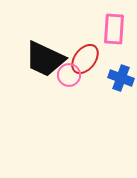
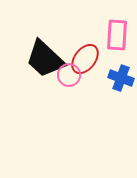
pink rectangle: moved 3 px right, 6 px down
black trapezoid: rotated 18 degrees clockwise
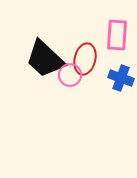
red ellipse: rotated 24 degrees counterclockwise
pink circle: moved 1 px right
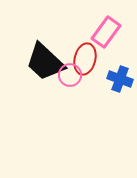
pink rectangle: moved 11 px left, 3 px up; rotated 32 degrees clockwise
black trapezoid: moved 3 px down
blue cross: moved 1 px left, 1 px down
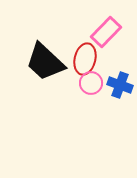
pink rectangle: rotated 8 degrees clockwise
pink circle: moved 21 px right, 8 px down
blue cross: moved 6 px down
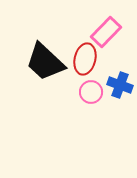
pink circle: moved 9 px down
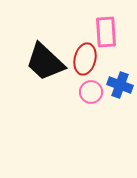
pink rectangle: rotated 48 degrees counterclockwise
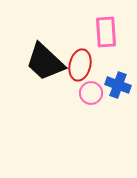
red ellipse: moved 5 px left, 6 px down
blue cross: moved 2 px left
pink circle: moved 1 px down
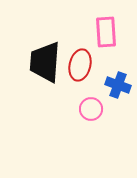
black trapezoid: rotated 51 degrees clockwise
pink circle: moved 16 px down
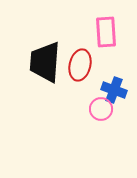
blue cross: moved 4 px left, 5 px down
pink circle: moved 10 px right
